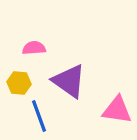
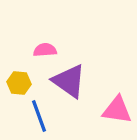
pink semicircle: moved 11 px right, 2 px down
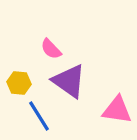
pink semicircle: moved 6 px right, 1 px up; rotated 130 degrees counterclockwise
blue line: rotated 12 degrees counterclockwise
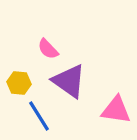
pink semicircle: moved 3 px left
pink triangle: moved 1 px left
